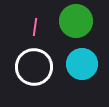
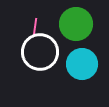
green circle: moved 3 px down
white circle: moved 6 px right, 15 px up
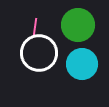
green circle: moved 2 px right, 1 px down
white circle: moved 1 px left, 1 px down
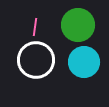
white circle: moved 3 px left, 7 px down
cyan circle: moved 2 px right, 2 px up
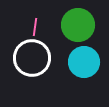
white circle: moved 4 px left, 2 px up
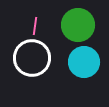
pink line: moved 1 px up
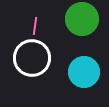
green circle: moved 4 px right, 6 px up
cyan circle: moved 10 px down
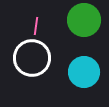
green circle: moved 2 px right, 1 px down
pink line: moved 1 px right
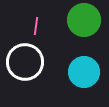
white circle: moved 7 px left, 4 px down
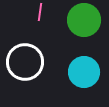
pink line: moved 4 px right, 14 px up
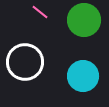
pink line: rotated 60 degrees counterclockwise
cyan circle: moved 1 px left, 4 px down
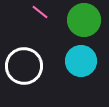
white circle: moved 1 px left, 4 px down
cyan circle: moved 2 px left, 15 px up
